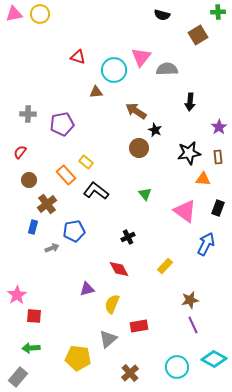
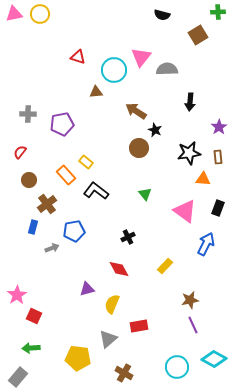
red square at (34, 316): rotated 21 degrees clockwise
brown cross at (130, 373): moved 6 px left; rotated 18 degrees counterclockwise
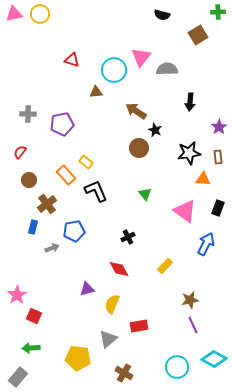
red triangle at (78, 57): moved 6 px left, 3 px down
black L-shape at (96, 191): rotated 30 degrees clockwise
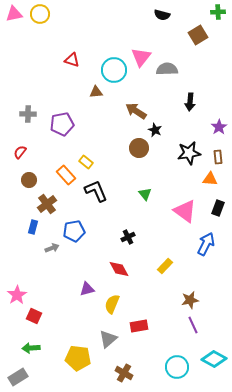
orange triangle at (203, 179): moved 7 px right
gray rectangle at (18, 377): rotated 18 degrees clockwise
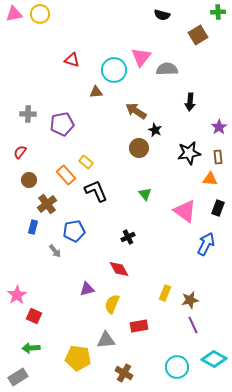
gray arrow at (52, 248): moved 3 px right, 3 px down; rotated 72 degrees clockwise
yellow rectangle at (165, 266): moved 27 px down; rotated 21 degrees counterclockwise
gray triangle at (108, 339): moved 2 px left, 1 px down; rotated 36 degrees clockwise
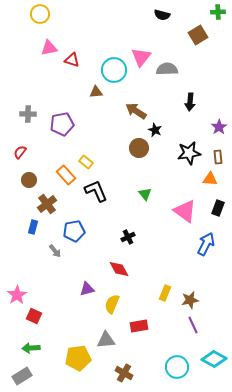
pink triangle at (14, 14): moved 35 px right, 34 px down
yellow pentagon at (78, 358): rotated 15 degrees counterclockwise
gray rectangle at (18, 377): moved 4 px right, 1 px up
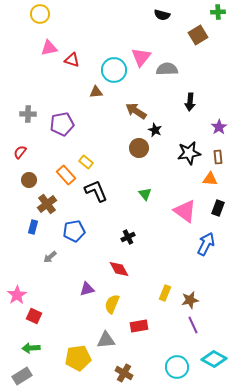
gray arrow at (55, 251): moved 5 px left, 6 px down; rotated 88 degrees clockwise
